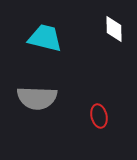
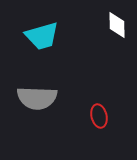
white diamond: moved 3 px right, 4 px up
cyan trapezoid: moved 3 px left, 2 px up; rotated 150 degrees clockwise
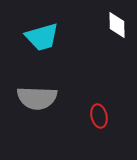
cyan trapezoid: moved 1 px down
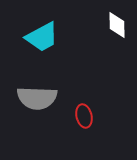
cyan trapezoid: rotated 12 degrees counterclockwise
red ellipse: moved 15 px left
